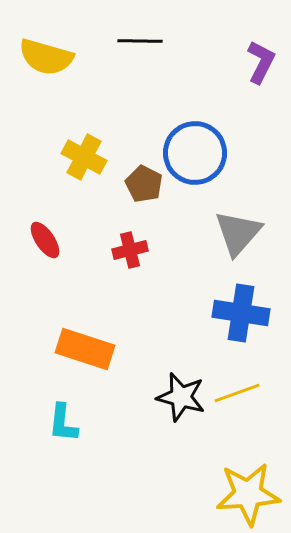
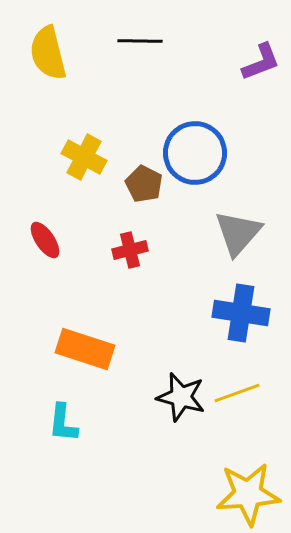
yellow semicircle: moved 2 px right, 4 px up; rotated 60 degrees clockwise
purple L-shape: rotated 42 degrees clockwise
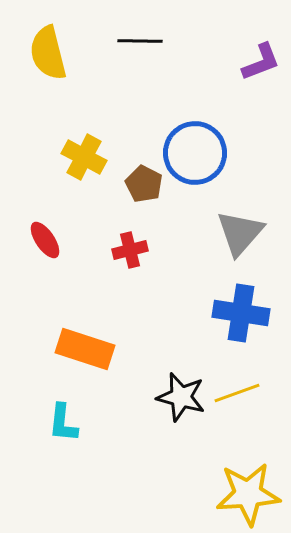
gray triangle: moved 2 px right
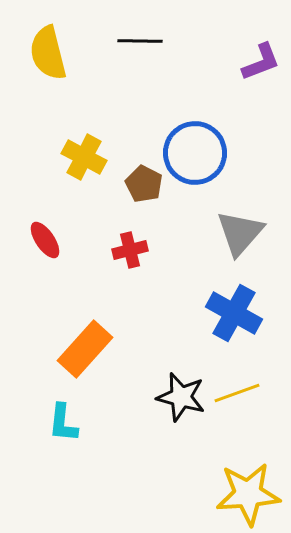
blue cross: moved 7 px left; rotated 20 degrees clockwise
orange rectangle: rotated 66 degrees counterclockwise
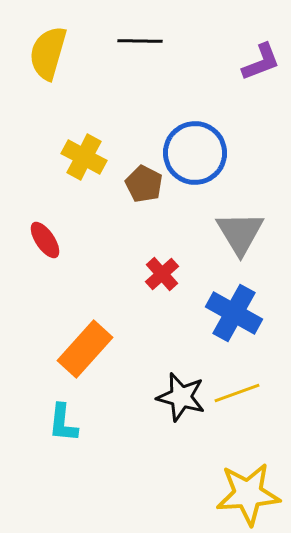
yellow semicircle: rotated 30 degrees clockwise
gray triangle: rotated 12 degrees counterclockwise
red cross: moved 32 px right, 24 px down; rotated 28 degrees counterclockwise
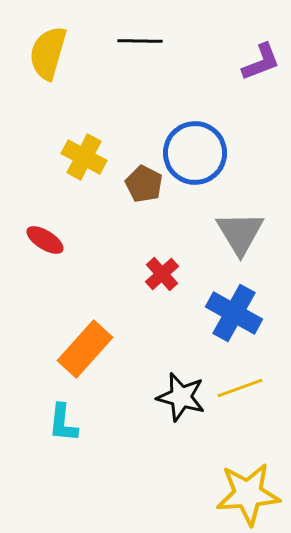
red ellipse: rotated 24 degrees counterclockwise
yellow line: moved 3 px right, 5 px up
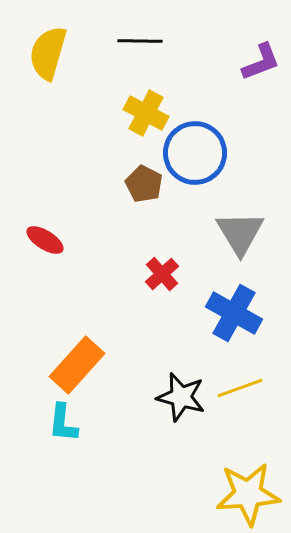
yellow cross: moved 62 px right, 44 px up
orange rectangle: moved 8 px left, 16 px down
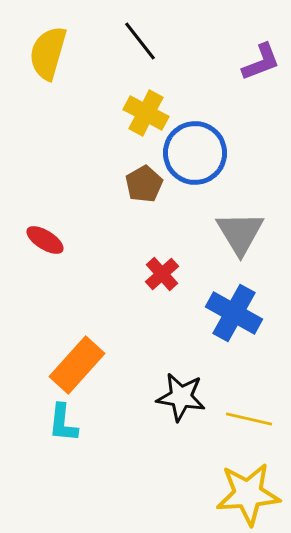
black line: rotated 51 degrees clockwise
brown pentagon: rotated 15 degrees clockwise
yellow line: moved 9 px right, 31 px down; rotated 33 degrees clockwise
black star: rotated 6 degrees counterclockwise
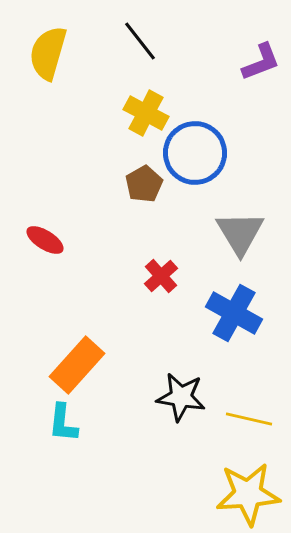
red cross: moved 1 px left, 2 px down
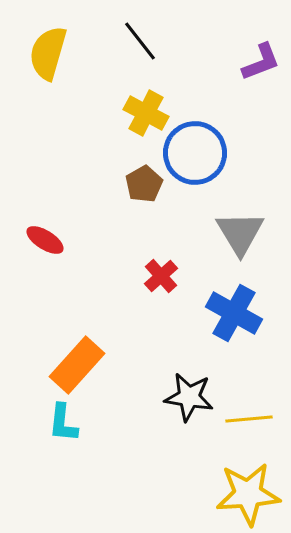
black star: moved 8 px right
yellow line: rotated 18 degrees counterclockwise
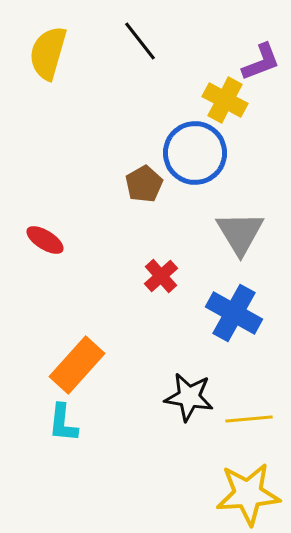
yellow cross: moved 79 px right, 13 px up
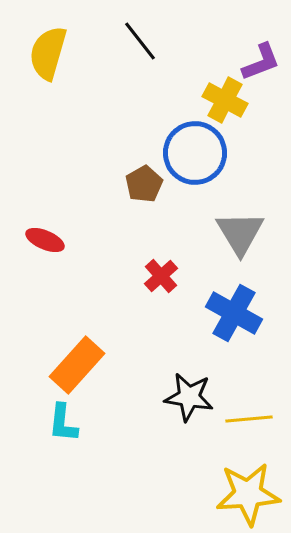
red ellipse: rotated 9 degrees counterclockwise
